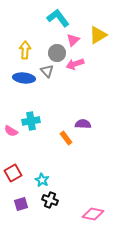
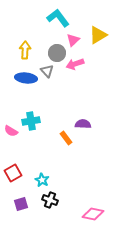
blue ellipse: moved 2 px right
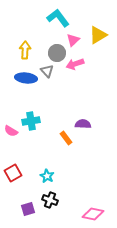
cyan star: moved 5 px right, 4 px up
purple square: moved 7 px right, 5 px down
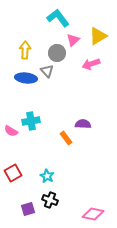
yellow triangle: moved 1 px down
pink arrow: moved 16 px right
